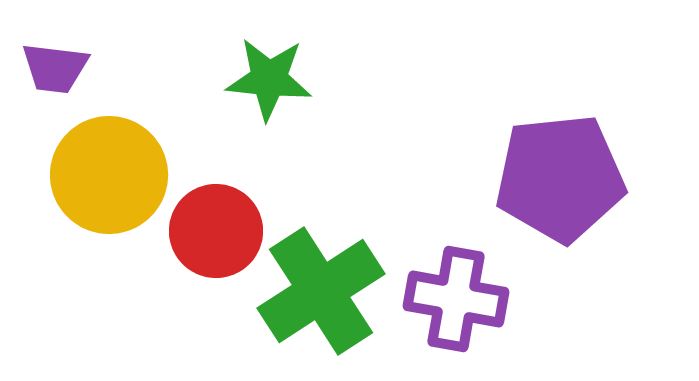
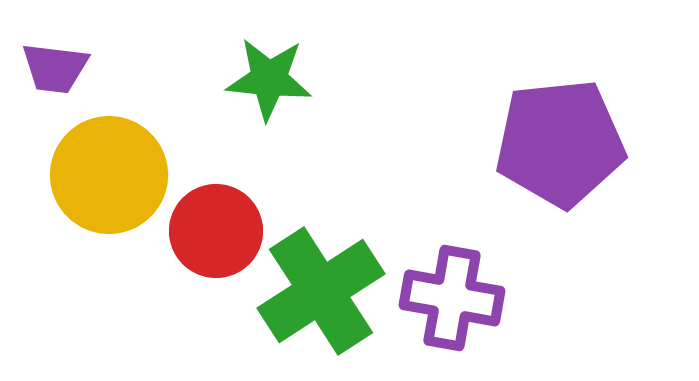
purple pentagon: moved 35 px up
purple cross: moved 4 px left, 1 px up
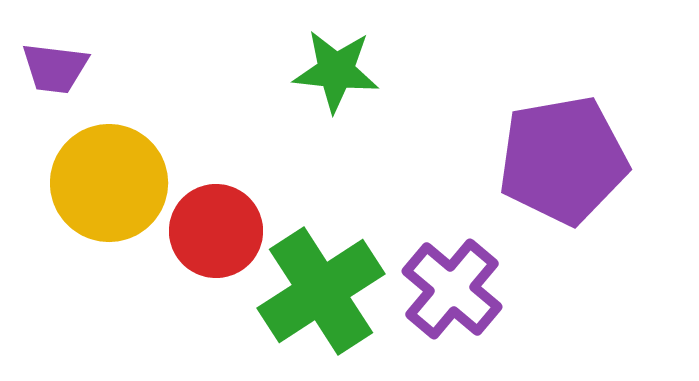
green star: moved 67 px right, 8 px up
purple pentagon: moved 3 px right, 17 px down; rotated 4 degrees counterclockwise
yellow circle: moved 8 px down
purple cross: moved 9 px up; rotated 30 degrees clockwise
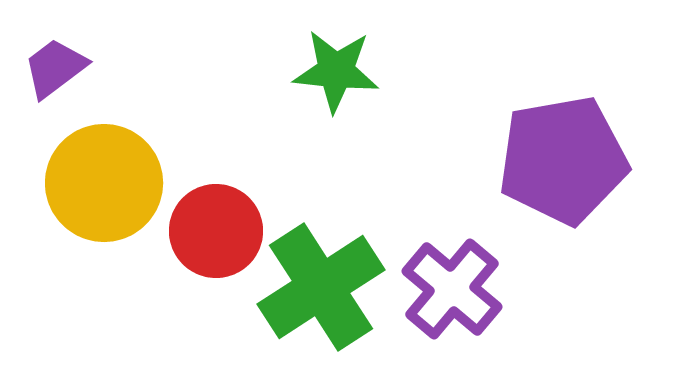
purple trapezoid: rotated 136 degrees clockwise
yellow circle: moved 5 px left
green cross: moved 4 px up
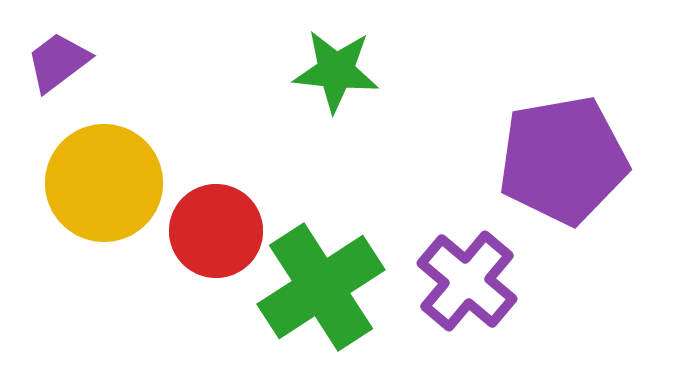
purple trapezoid: moved 3 px right, 6 px up
purple cross: moved 15 px right, 8 px up
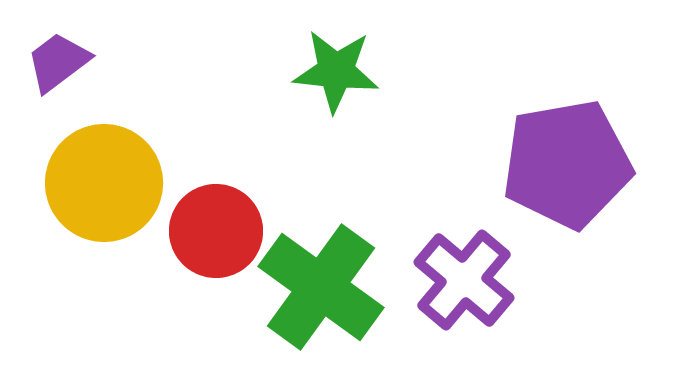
purple pentagon: moved 4 px right, 4 px down
purple cross: moved 3 px left, 1 px up
green cross: rotated 21 degrees counterclockwise
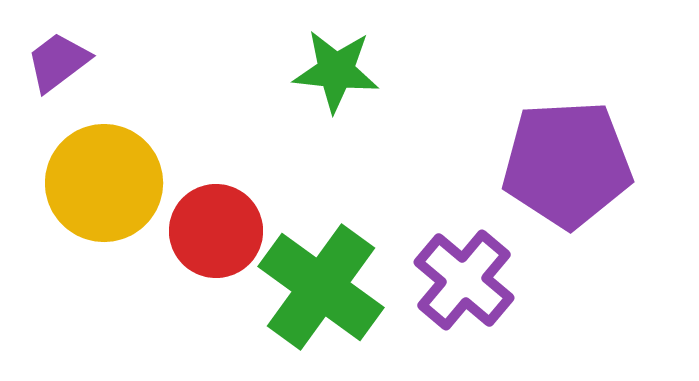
purple pentagon: rotated 7 degrees clockwise
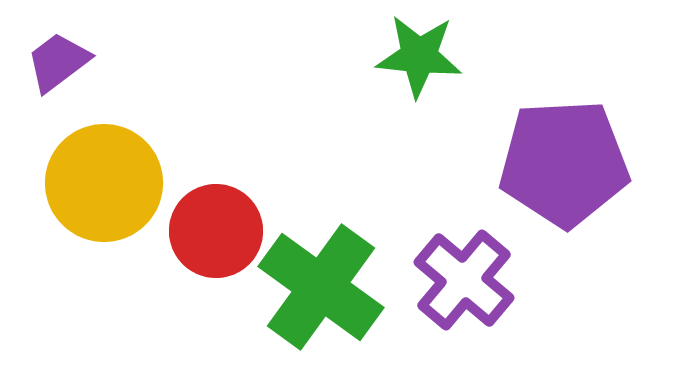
green star: moved 83 px right, 15 px up
purple pentagon: moved 3 px left, 1 px up
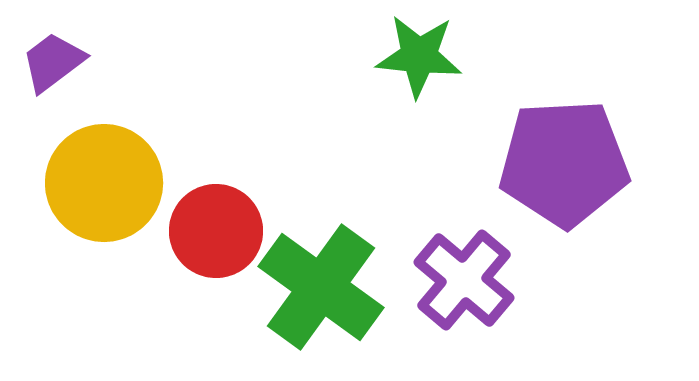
purple trapezoid: moved 5 px left
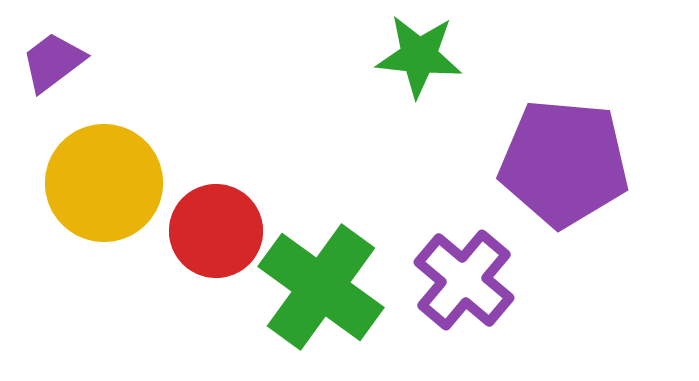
purple pentagon: rotated 8 degrees clockwise
